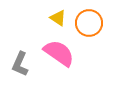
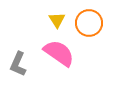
yellow triangle: moved 1 px left, 2 px down; rotated 24 degrees clockwise
gray L-shape: moved 2 px left
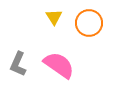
yellow triangle: moved 3 px left, 3 px up
pink semicircle: moved 12 px down
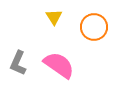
orange circle: moved 5 px right, 4 px down
gray L-shape: moved 1 px up
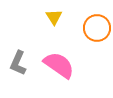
orange circle: moved 3 px right, 1 px down
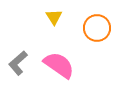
gray L-shape: rotated 25 degrees clockwise
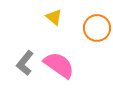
yellow triangle: rotated 18 degrees counterclockwise
gray L-shape: moved 7 px right; rotated 10 degrees counterclockwise
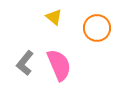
pink semicircle: rotated 32 degrees clockwise
